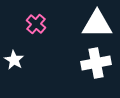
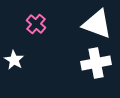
white triangle: rotated 20 degrees clockwise
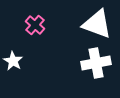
pink cross: moved 1 px left, 1 px down
white star: moved 1 px left, 1 px down
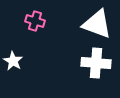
pink cross: moved 4 px up; rotated 24 degrees counterclockwise
white cross: rotated 16 degrees clockwise
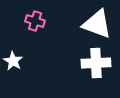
white cross: rotated 8 degrees counterclockwise
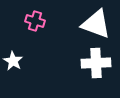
white triangle: moved 1 px left
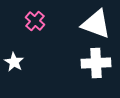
pink cross: rotated 24 degrees clockwise
white star: moved 1 px right, 1 px down
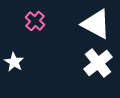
white triangle: rotated 8 degrees clockwise
white cross: moved 2 px right; rotated 36 degrees counterclockwise
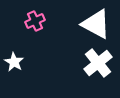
pink cross: rotated 24 degrees clockwise
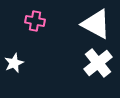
pink cross: rotated 36 degrees clockwise
white star: moved 1 px down; rotated 18 degrees clockwise
